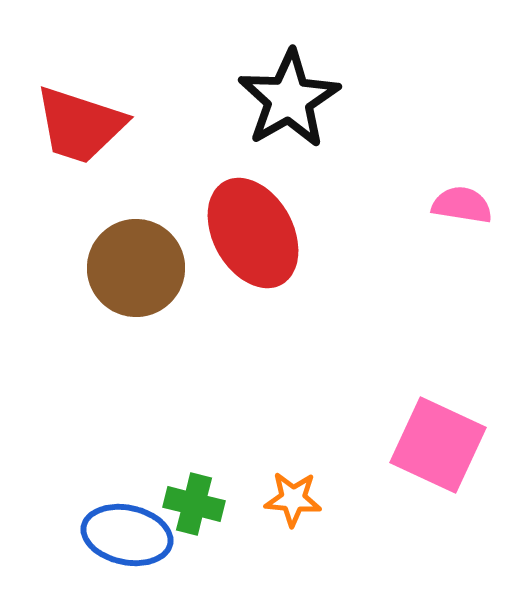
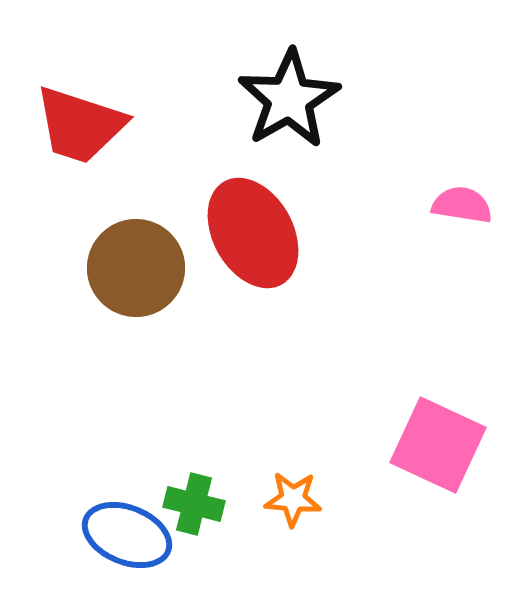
blue ellipse: rotated 10 degrees clockwise
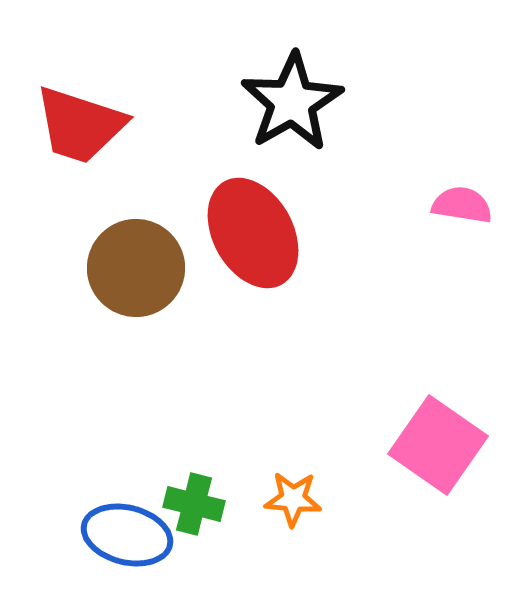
black star: moved 3 px right, 3 px down
pink square: rotated 10 degrees clockwise
blue ellipse: rotated 8 degrees counterclockwise
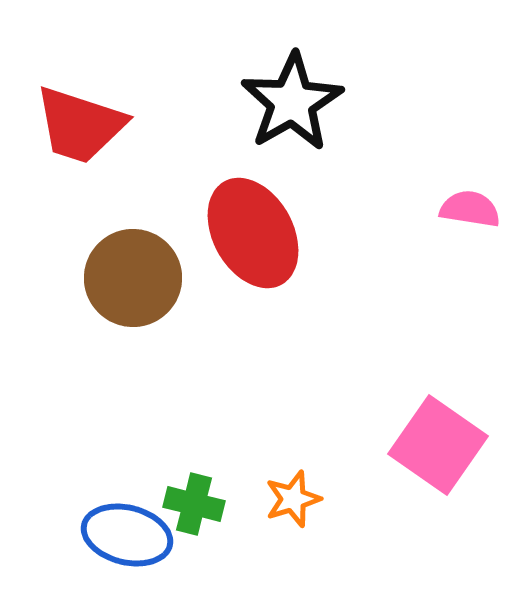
pink semicircle: moved 8 px right, 4 px down
brown circle: moved 3 px left, 10 px down
orange star: rotated 22 degrees counterclockwise
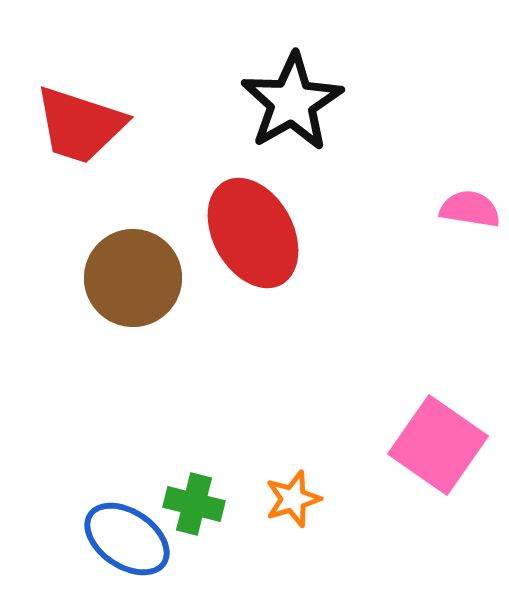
blue ellipse: moved 4 px down; rotated 20 degrees clockwise
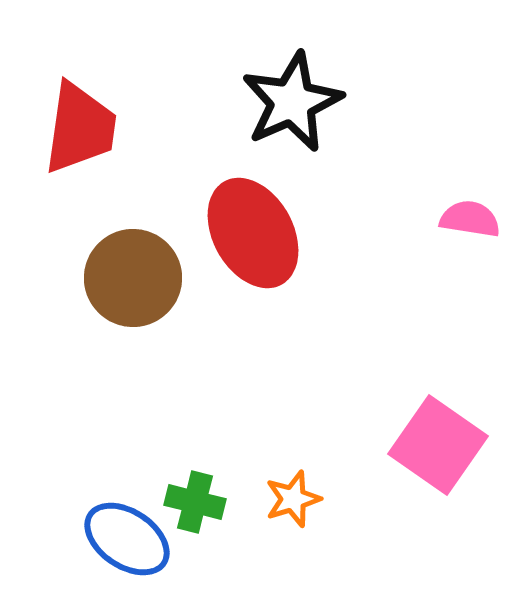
black star: rotated 6 degrees clockwise
red trapezoid: moved 3 px down; rotated 100 degrees counterclockwise
pink semicircle: moved 10 px down
green cross: moved 1 px right, 2 px up
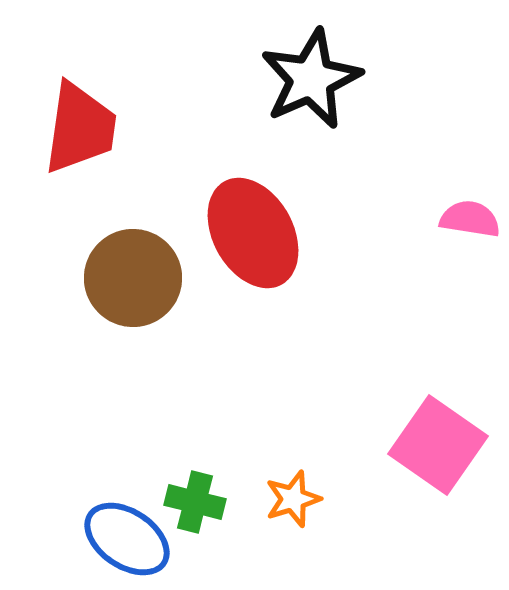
black star: moved 19 px right, 23 px up
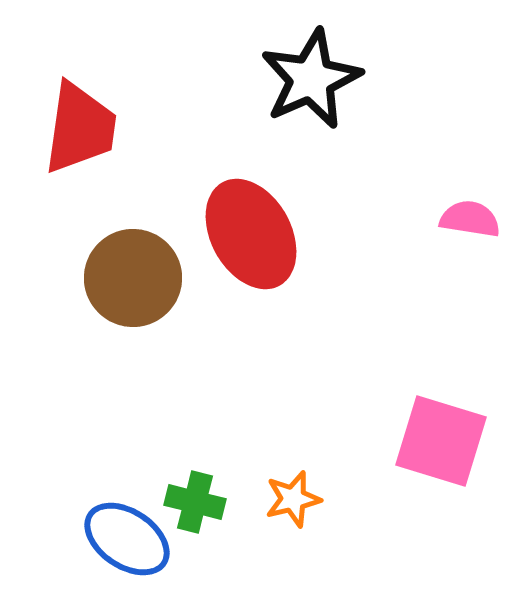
red ellipse: moved 2 px left, 1 px down
pink square: moved 3 px right, 4 px up; rotated 18 degrees counterclockwise
orange star: rotated 4 degrees clockwise
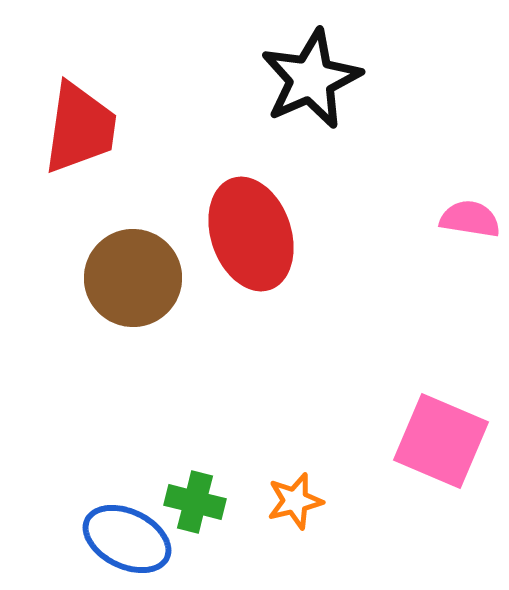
red ellipse: rotated 10 degrees clockwise
pink square: rotated 6 degrees clockwise
orange star: moved 2 px right, 2 px down
blue ellipse: rotated 8 degrees counterclockwise
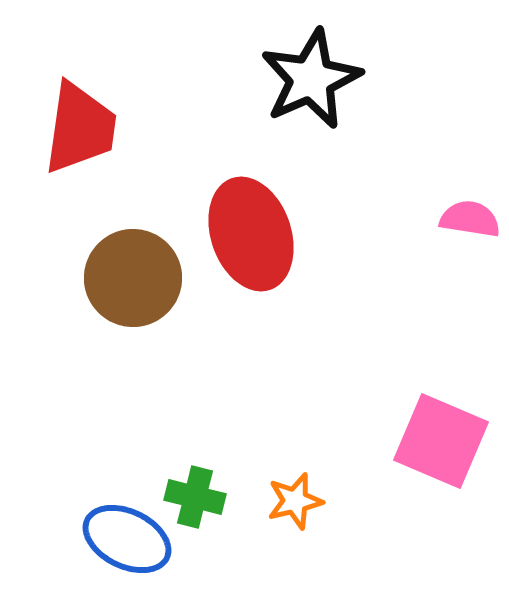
green cross: moved 5 px up
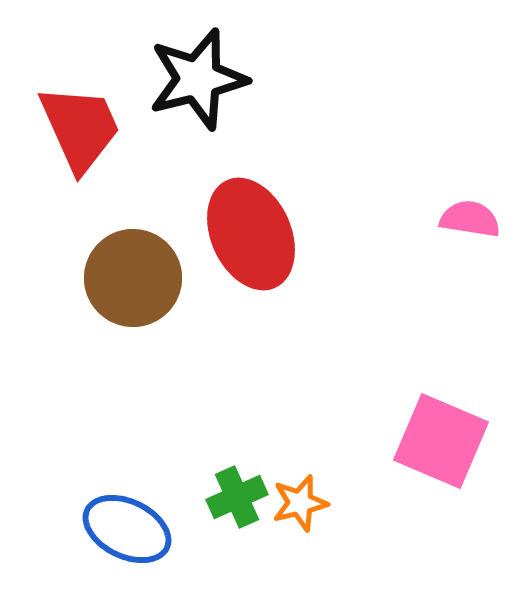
black star: moved 113 px left; rotated 10 degrees clockwise
red trapezoid: rotated 32 degrees counterclockwise
red ellipse: rotated 5 degrees counterclockwise
green cross: moved 42 px right; rotated 38 degrees counterclockwise
orange star: moved 5 px right, 2 px down
blue ellipse: moved 10 px up
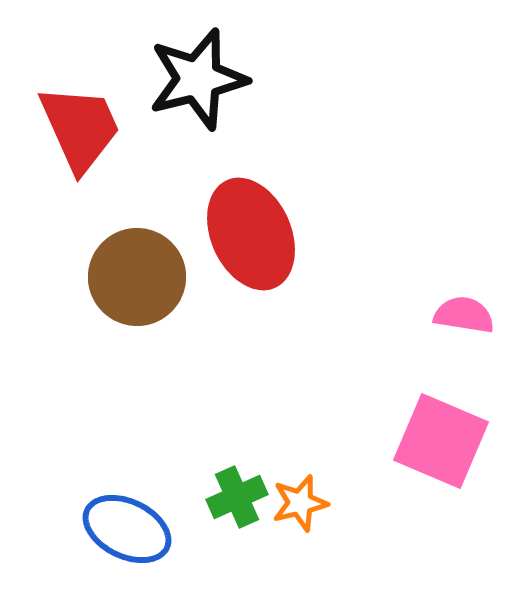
pink semicircle: moved 6 px left, 96 px down
brown circle: moved 4 px right, 1 px up
